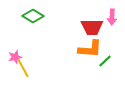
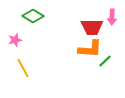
pink star: moved 17 px up
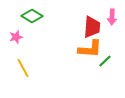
green diamond: moved 1 px left
red trapezoid: rotated 85 degrees counterclockwise
pink star: moved 1 px right, 3 px up
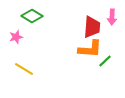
yellow line: moved 1 px right, 1 px down; rotated 30 degrees counterclockwise
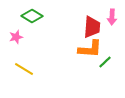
green line: moved 1 px down
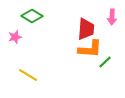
red trapezoid: moved 6 px left, 2 px down
pink star: moved 1 px left
yellow line: moved 4 px right, 6 px down
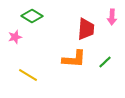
orange L-shape: moved 16 px left, 10 px down
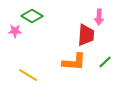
pink arrow: moved 13 px left
red trapezoid: moved 6 px down
pink star: moved 6 px up; rotated 16 degrees clockwise
orange L-shape: moved 3 px down
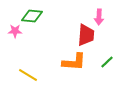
green diamond: rotated 25 degrees counterclockwise
green line: moved 2 px right
